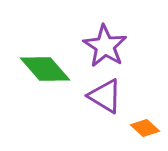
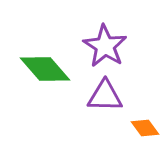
purple triangle: rotated 30 degrees counterclockwise
orange diamond: rotated 12 degrees clockwise
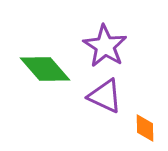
purple triangle: rotated 24 degrees clockwise
orange diamond: rotated 36 degrees clockwise
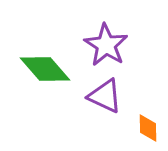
purple star: moved 1 px right, 1 px up
orange diamond: moved 3 px right
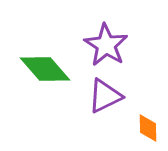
purple triangle: rotated 51 degrees counterclockwise
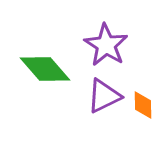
purple triangle: moved 1 px left
orange diamond: moved 5 px left, 23 px up
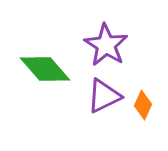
orange diamond: rotated 24 degrees clockwise
